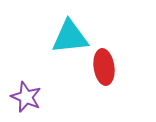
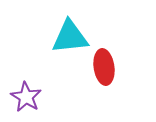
purple star: rotated 8 degrees clockwise
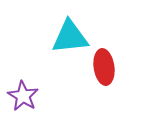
purple star: moved 3 px left, 1 px up
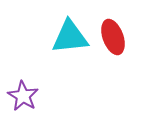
red ellipse: moved 9 px right, 30 px up; rotated 12 degrees counterclockwise
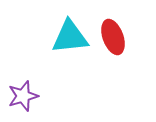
purple star: rotated 24 degrees clockwise
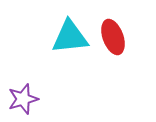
purple star: moved 3 px down
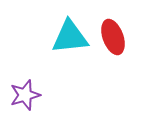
purple star: moved 2 px right, 4 px up
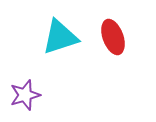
cyan triangle: moved 10 px left; rotated 12 degrees counterclockwise
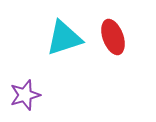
cyan triangle: moved 4 px right, 1 px down
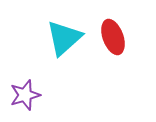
cyan triangle: rotated 24 degrees counterclockwise
